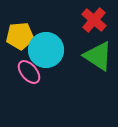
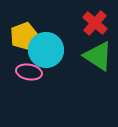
red cross: moved 1 px right, 3 px down
yellow pentagon: moved 4 px right; rotated 16 degrees counterclockwise
pink ellipse: rotated 40 degrees counterclockwise
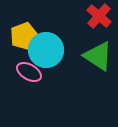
red cross: moved 4 px right, 7 px up
pink ellipse: rotated 20 degrees clockwise
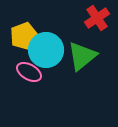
red cross: moved 2 px left, 2 px down; rotated 15 degrees clockwise
green triangle: moved 16 px left; rotated 48 degrees clockwise
